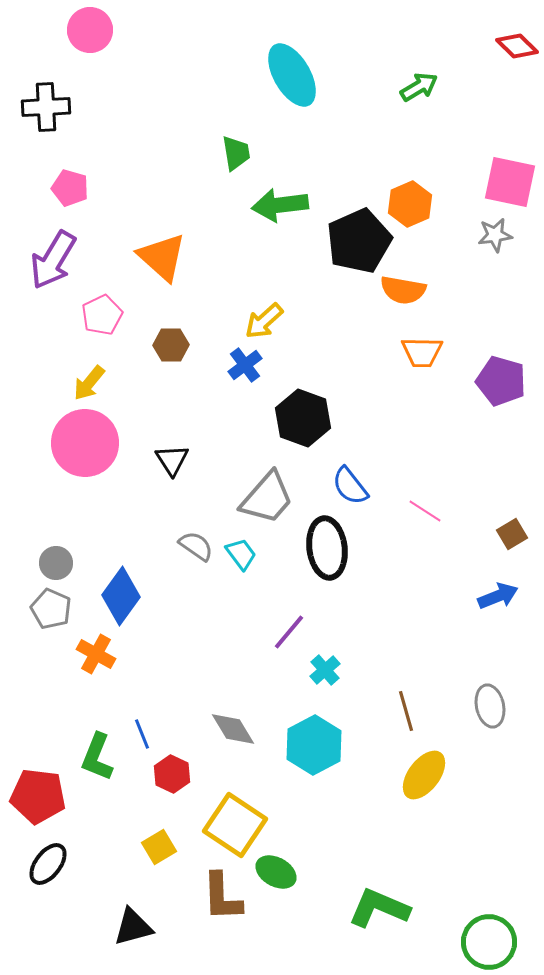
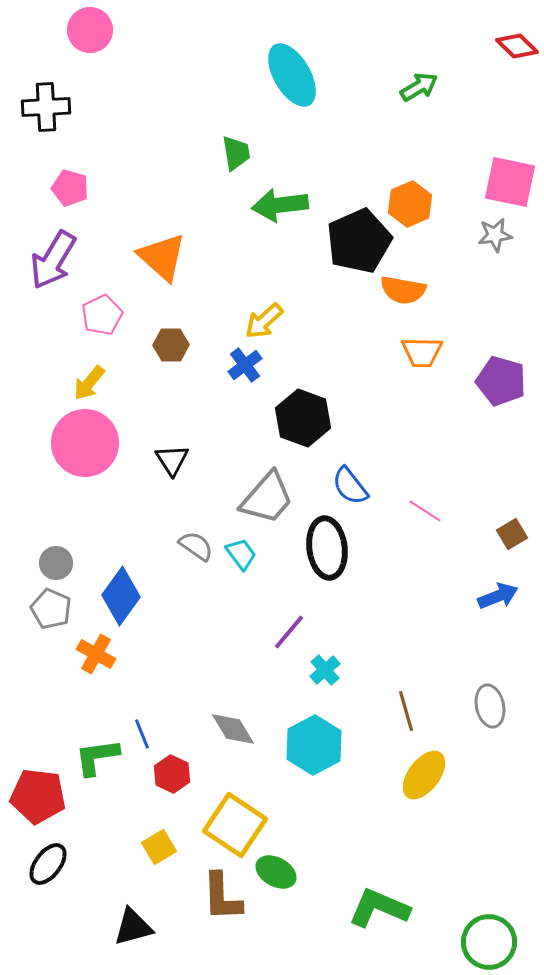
green L-shape at (97, 757): rotated 60 degrees clockwise
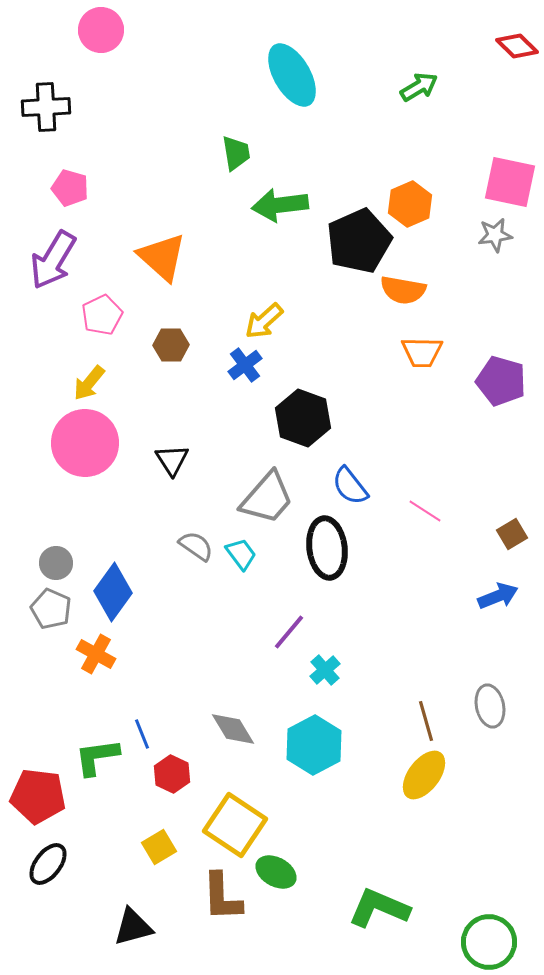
pink circle at (90, 30): moved 11 px right
blue diamond at (121, 596): moved 8 px left, 4 px up
brown line at (406, 711): moved 20 px right, 10 px down
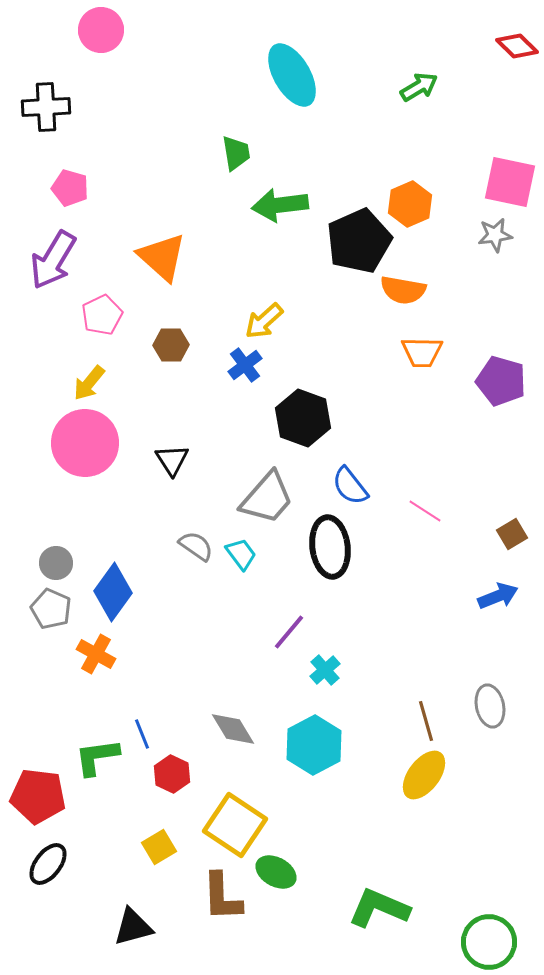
black ellipse at (327, 548): moved 3 px right, 1 px up
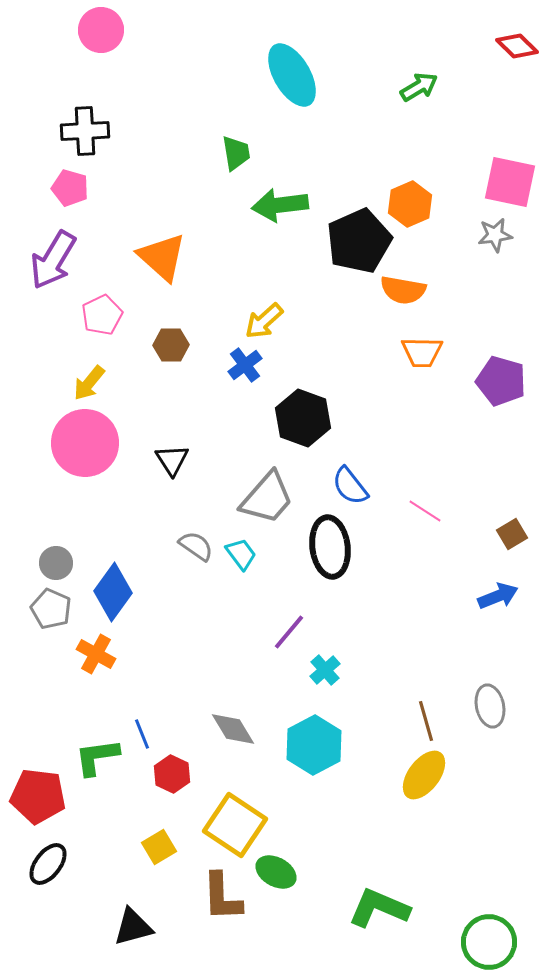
black cross at (46, 107): moved 39 px right, 24 px down
